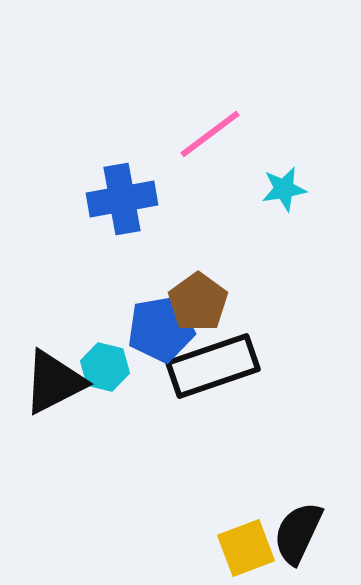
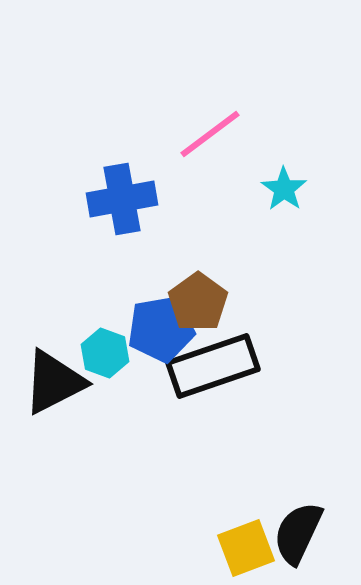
cyan star: rotated 27 degrees counterclockwise
cyan hexagon: moved 14 px up; rotated 6 degrees clockwise
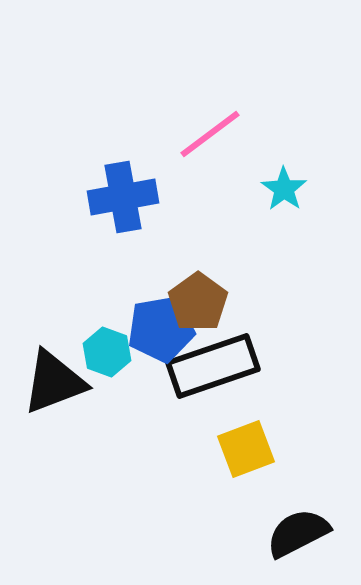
blue cross: moved 1 px right, 2 px up
cyan hexagon: moved 2 px right, 1 px up
black triangle: rotated 6 degrees clockwise
black semicircle: rotated 38 degrees clockwise
yellow square: moved 99 px up
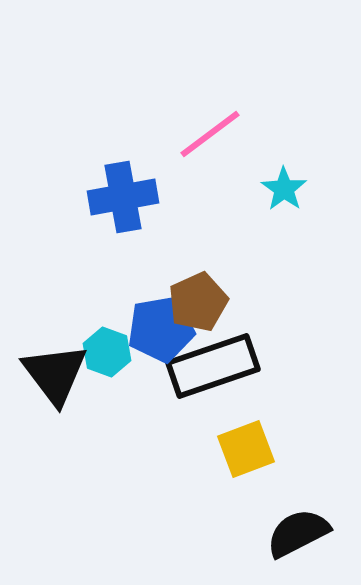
brown pentagon: rotated 12 degrees clockwise
black triangle: moved 1 px right, 8 px up; rotated 46 degrees counterclockwise
